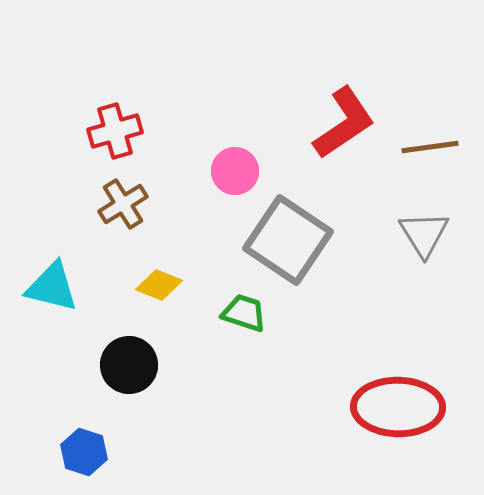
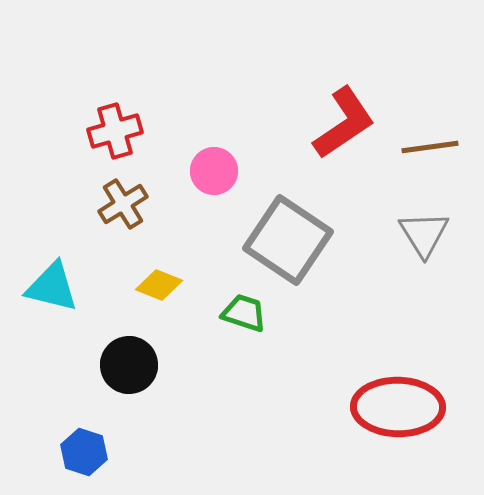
pink circle: moved 21 px left
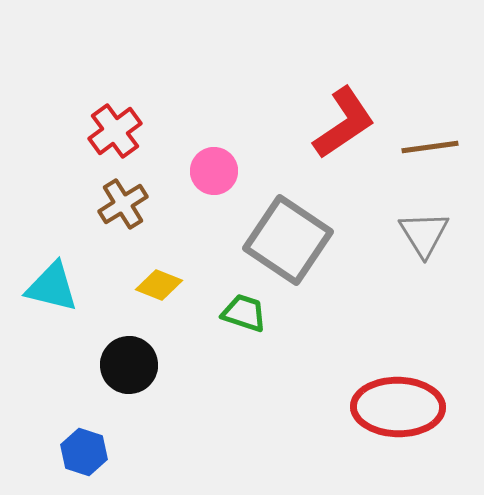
red cross: rotated 20 degrees counterclockwise
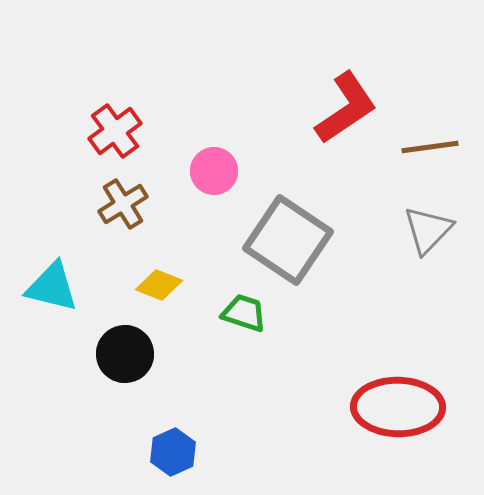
red L-shape: moved 2 px right, 15 px up
gray triangle: moved 4 px right, 4 px up; rotated 16 degrees clockwise
black circle: moved 4 px left, 11 px up
blue hexagon: moved 89 px right; rotated 18 degrees clockwise
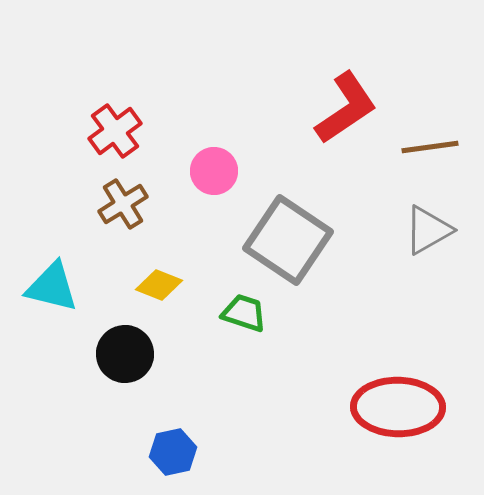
gray triangle: rotated 16 degrees clockwise
blue hexagon: rotated 12 degrees clockwise
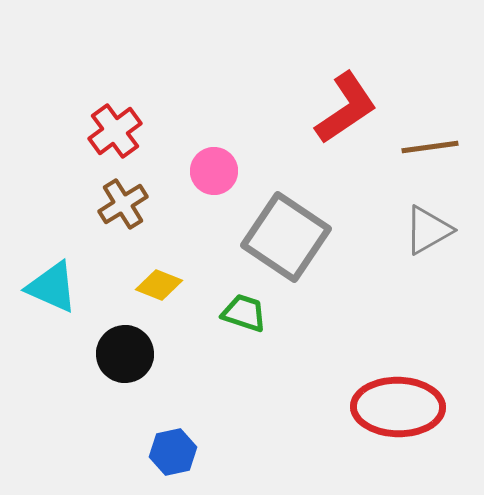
gray square: moved 2 px left, 3 px up
cyan triangle: rotated 10 degrees clockwise
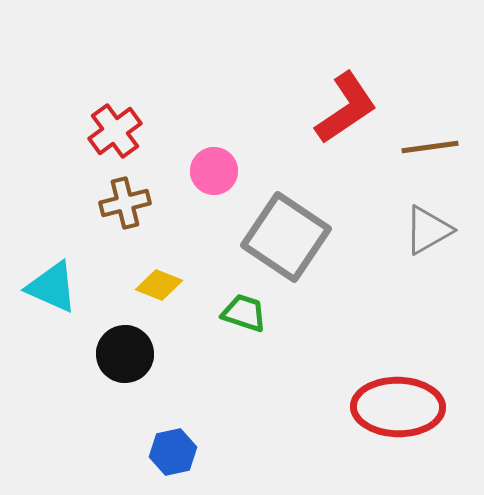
brown cross: moved 2 px right, 1 px up; rotated 18 degrees clockwise
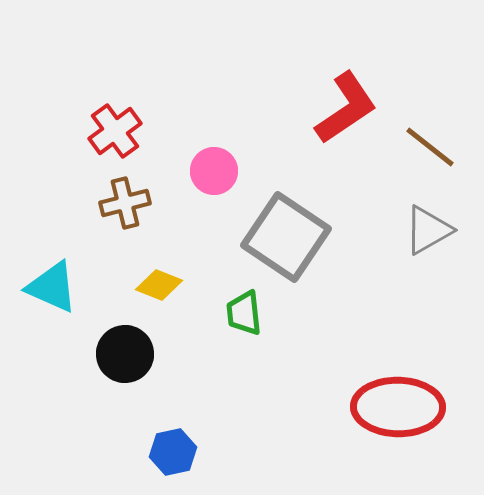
brown line: rotated 46 degrees clockwise
green trapezoid: rotated 114 degrees counterclockwise
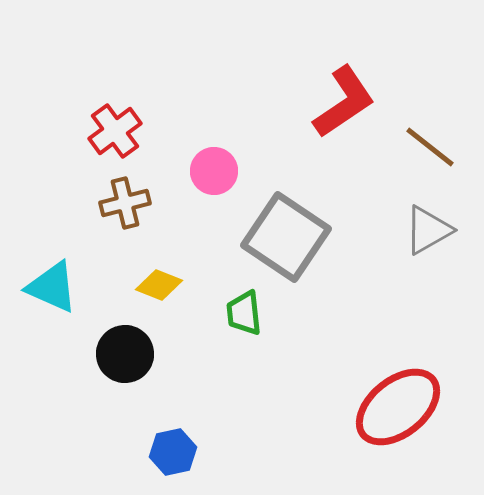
red L-shape: moved 2 px left, 6 px up
red ellipse: rotated 40 degrees counterclockwise
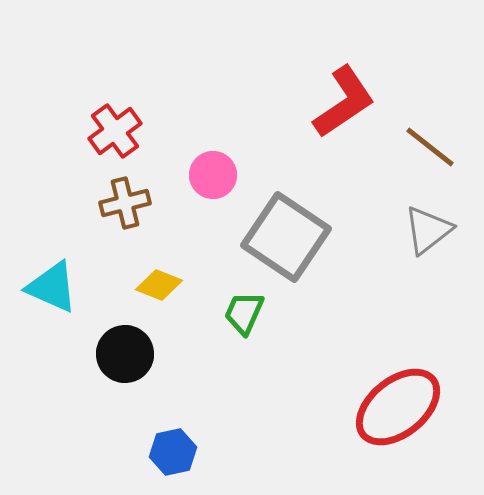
pink circle: moved 1 px left, 4 px down
gray triangle: rotated 8 degrees counterclockwise
green trapezoid: rotated 30 degrees clockwise
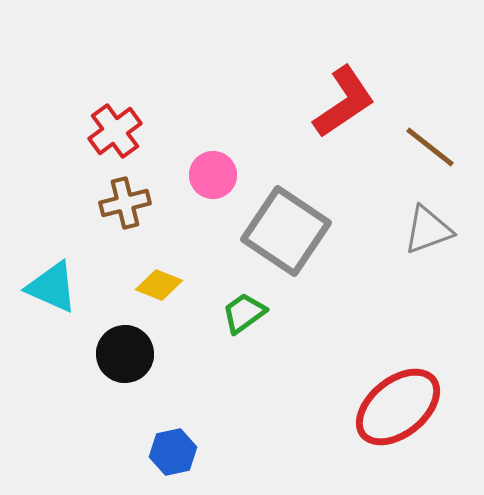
gray triangle: rotated 18 degrees clockwise
gray square: moved 6 px up
green trapezoid: rotated 30 degrees clockwise
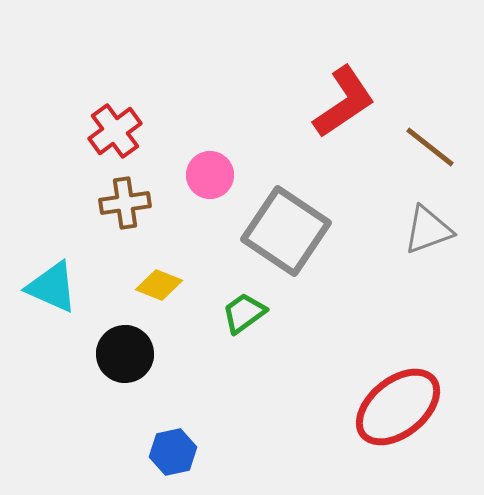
pink circle: moved 3 px left
brown cross: rotated 6 degrees clockwise
